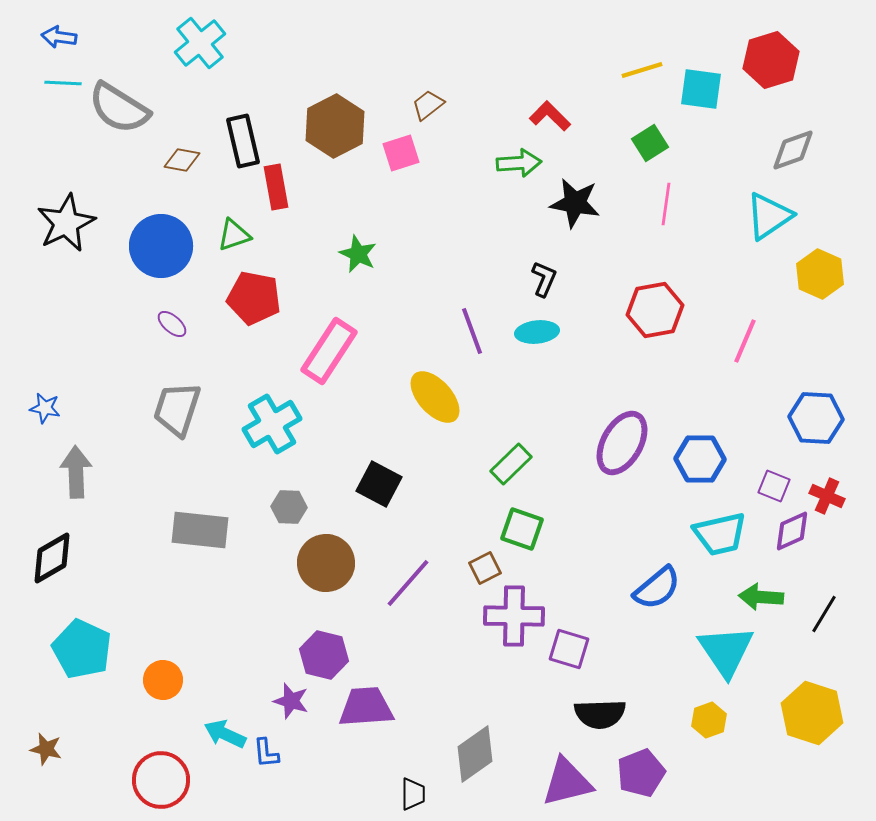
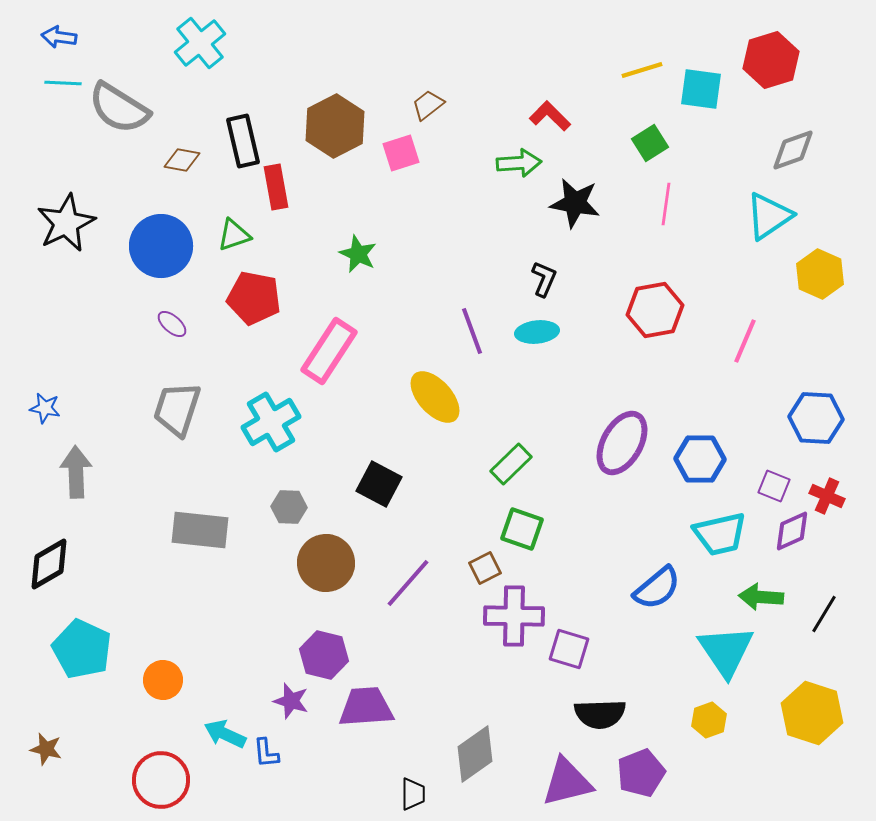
cyan cross at (272, 424): moved 1 px left, 2 px up
black diamond at (52, 558): moved 3 px left, 6 px down
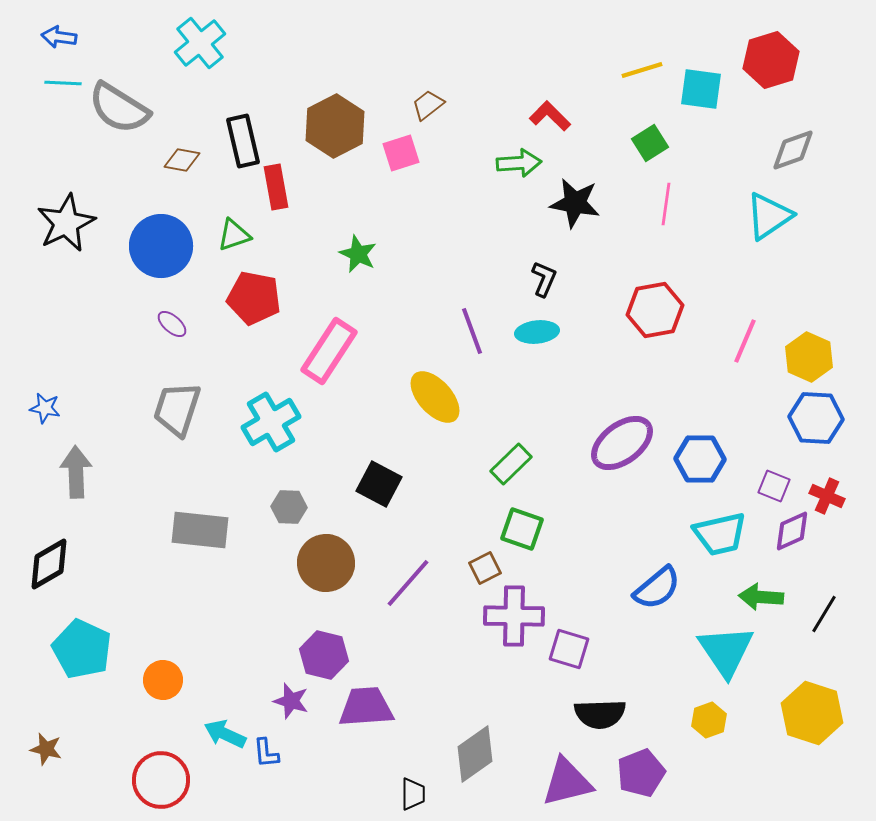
yellow hexagon at (820, 274): moved 11 px left, 83 px down
purple ellipse at (622, 443): rotated 24 degrees clockwise
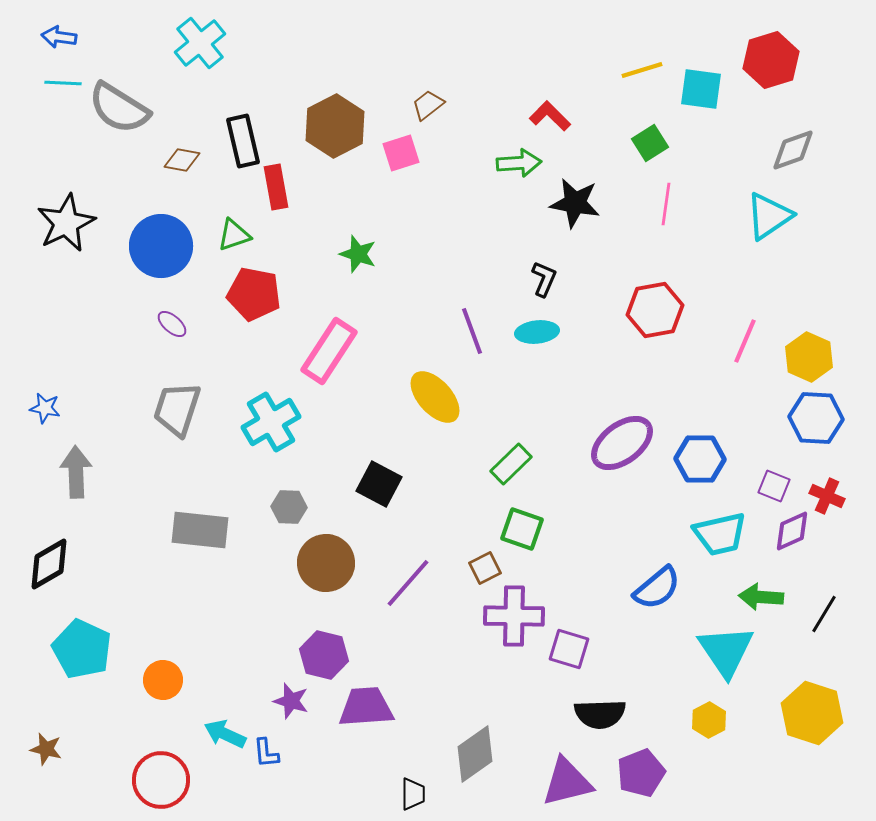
green star at (358, 254): rotated 6 degrees counterclockwise
red pentagon at (254, 298): moved 4 px up
yellow hexagon at (709, 720): rotated 8 degrees counterclockwise
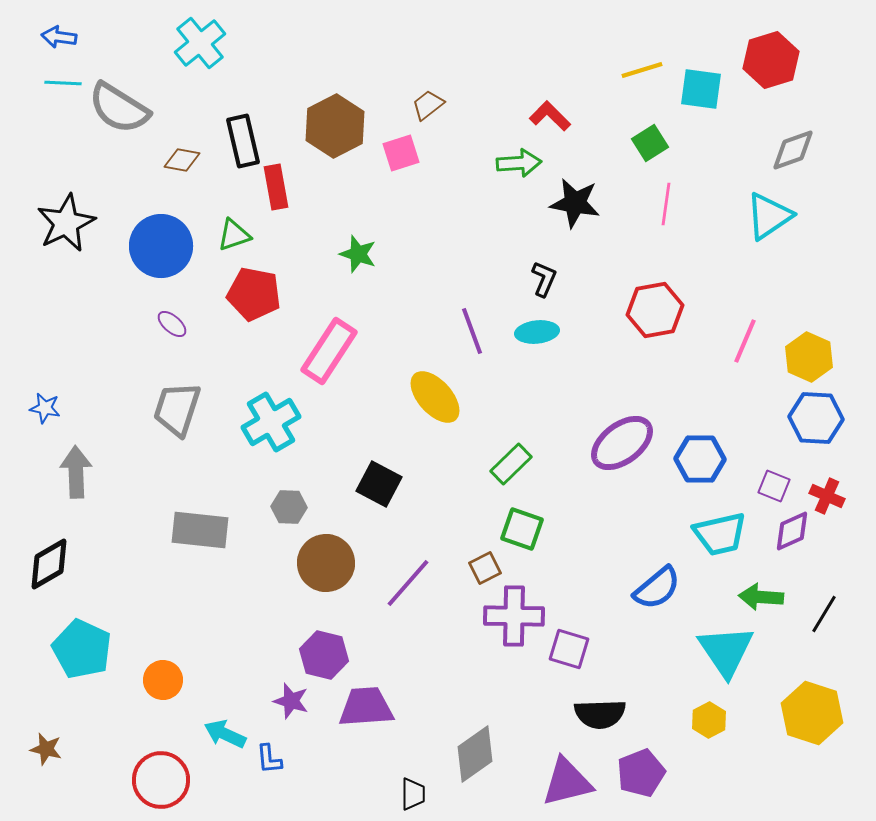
blue L-shape at (266, 753): moved 3 px right, 6 px down
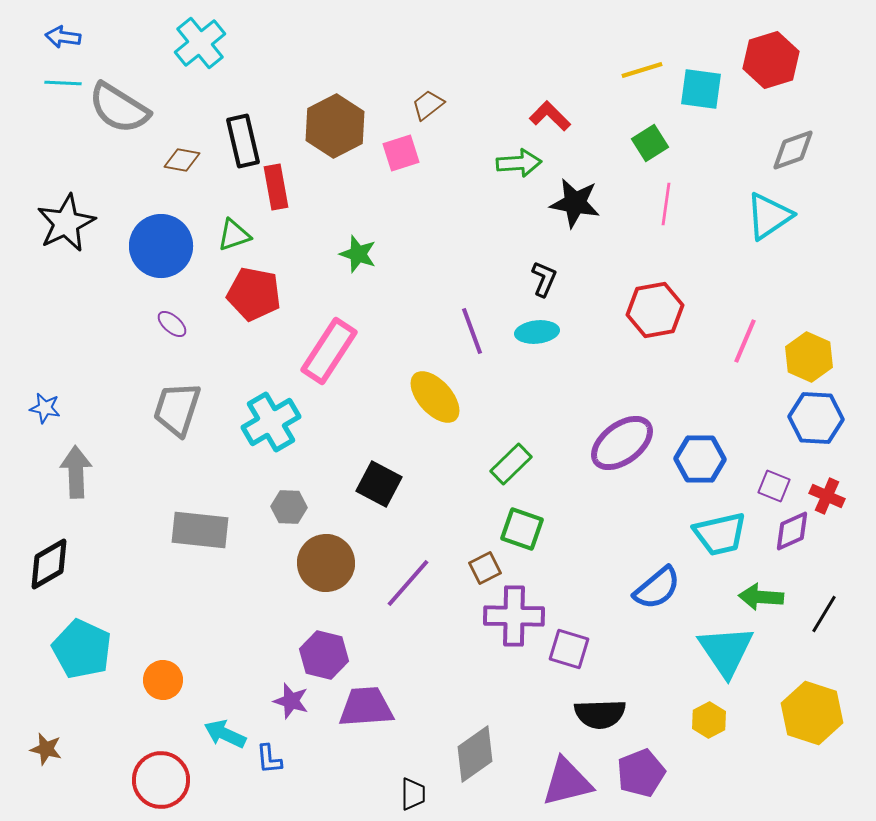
blue arrow at (59, 37): moved 4 px right
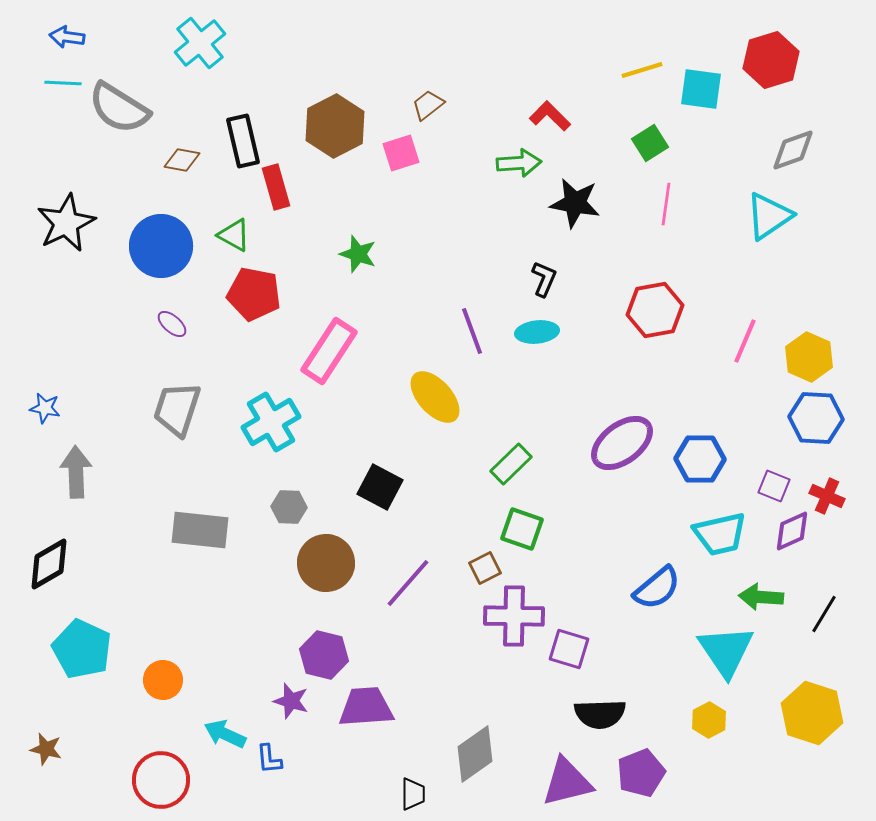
blue arrow at (63, 37): moved 4 px right
red rectangle at (276, 187): rotated 6 degrees counterclockwise
green triangle at (234, 235): rotated 48 degrees clockwise
black square at (379, 484): moved 1 px right, 3 px down
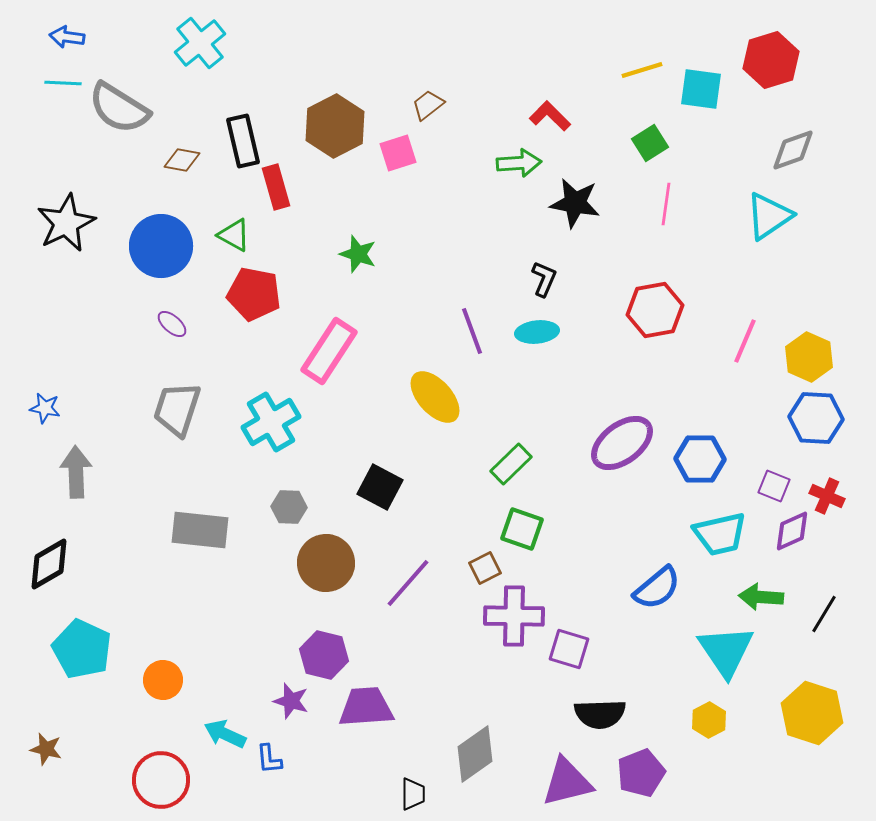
pink square at (401, 153): moved 3 px left
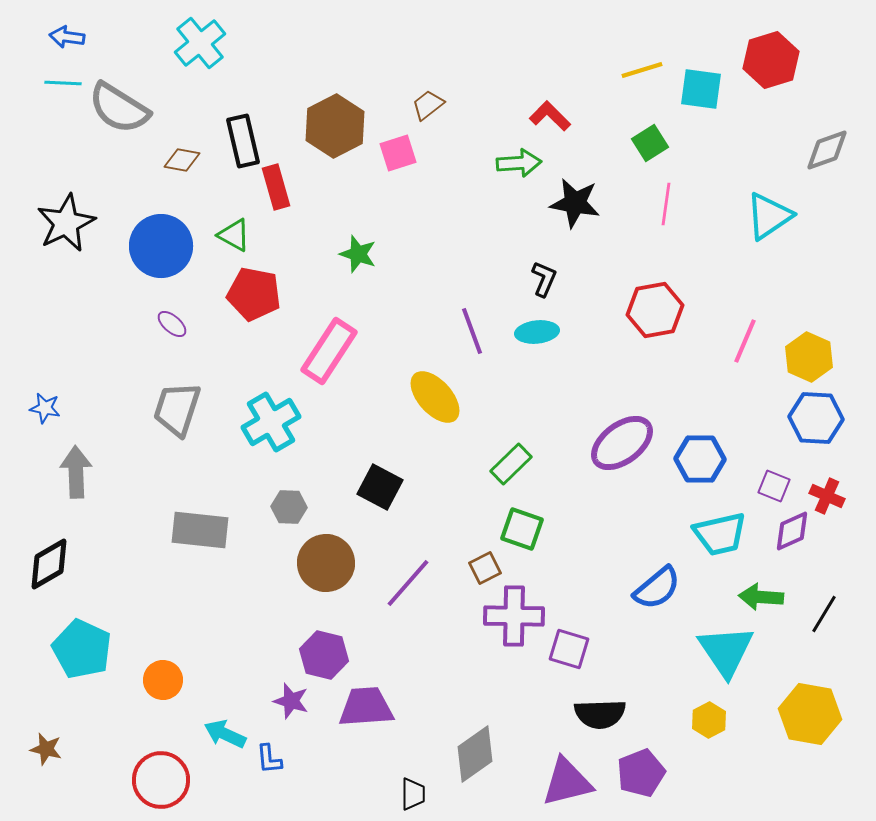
gray diamond at (793, 150): moved 34 px right
yellow hexagon at (812, 713): moved 2 px left, 1 px down; rotated 8 degrees counterclockwise
